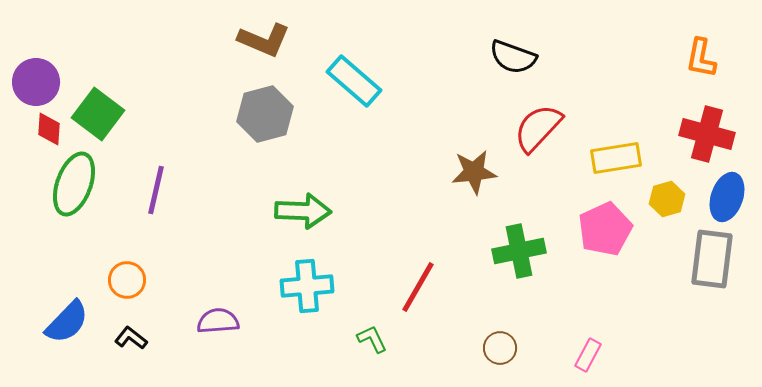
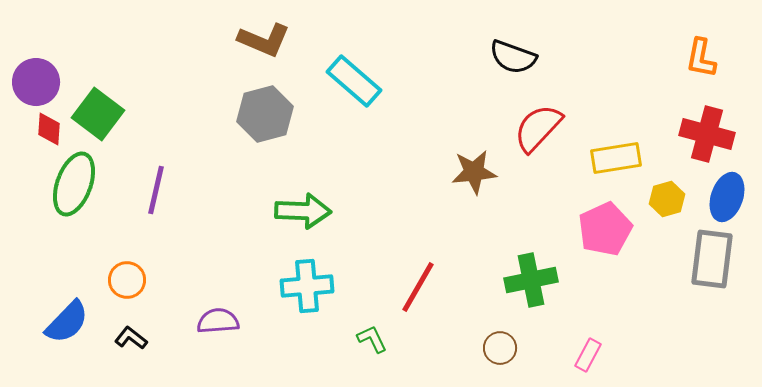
green cross: moved 12 px right, 29 px down
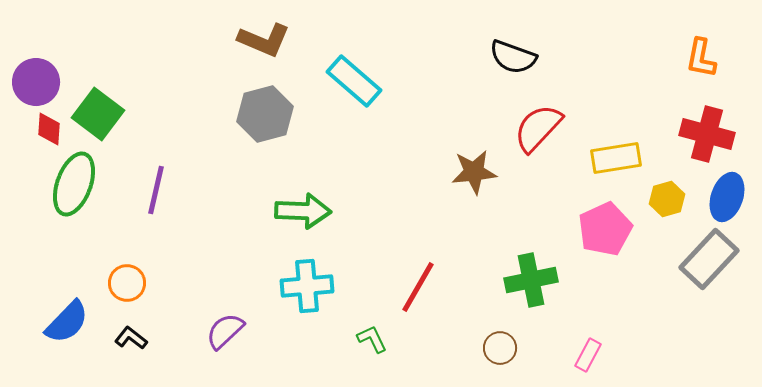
gray rectangle: moved 3 px left; rotated 36 degrees clockwise
orange circle: moved 3 px down
purple semicircle: moved 7 px right, 10 px down; rotated 39 degrees counterclockwise
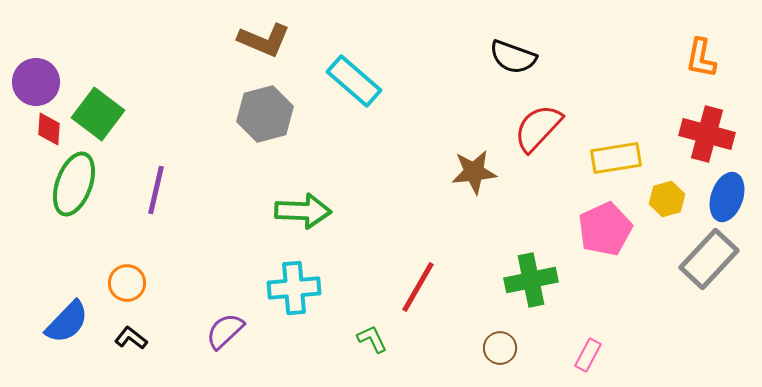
cyan cross: moved 13 px left, 2 px down
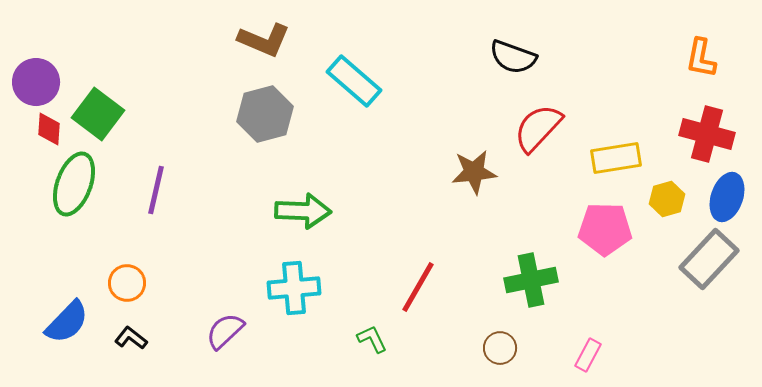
pink pentagon: rotated 26 degrees clockwise
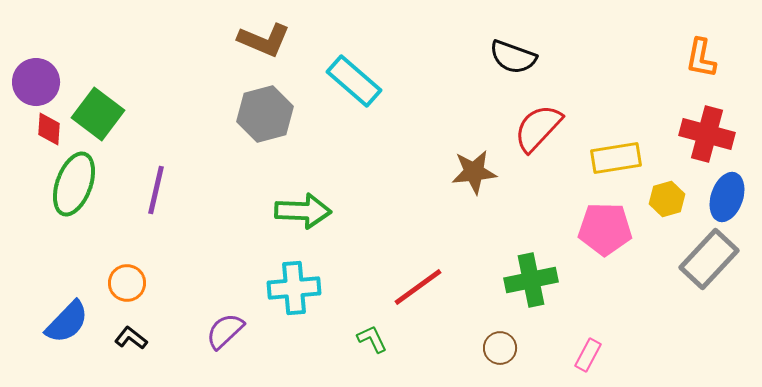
red line: rotated 24 degrees clockwise
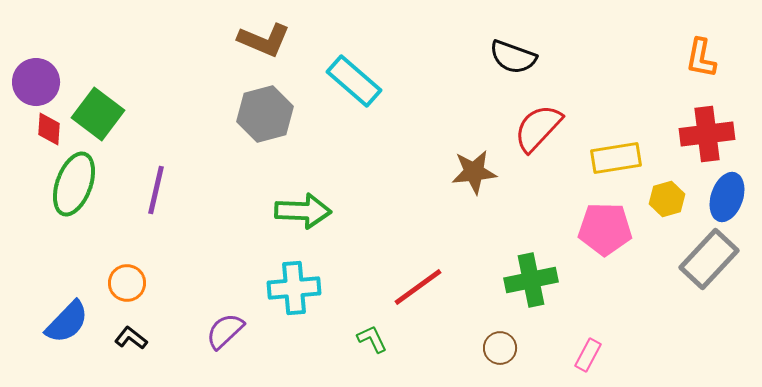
red cross: rotated 22 degrees counterclockwise
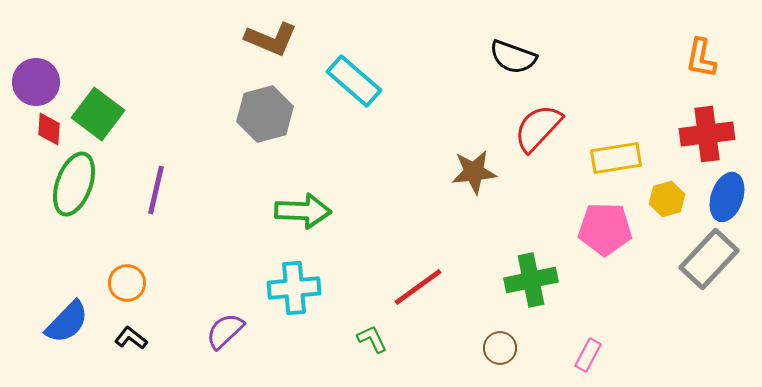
brown L-shape: moved 7 px right, 1 px up
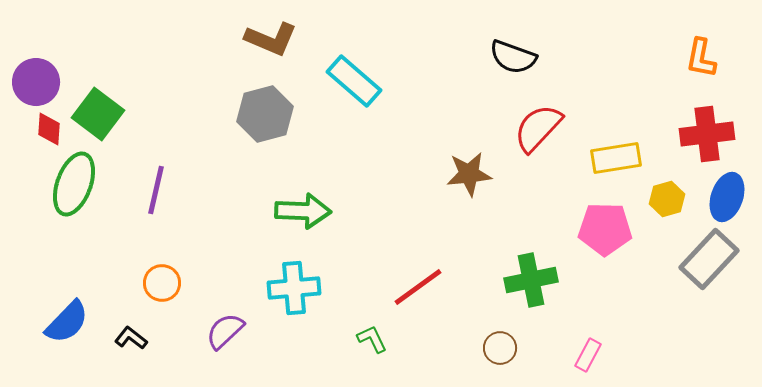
brown star: moved 5 px left, 2 px down
orange circle: moved 35 px right
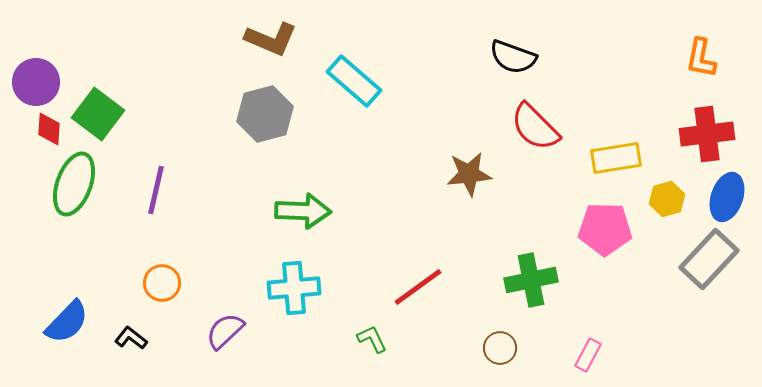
red semicircle: moved 3 px left, 1 px up; rotated 88 degrees counterclockwise
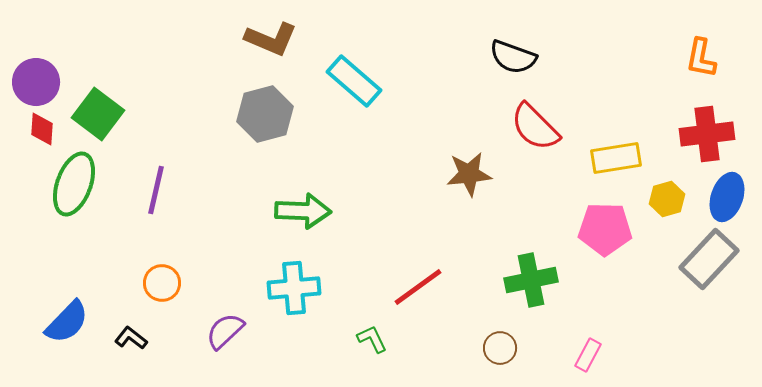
red diamond: moved 7 px left
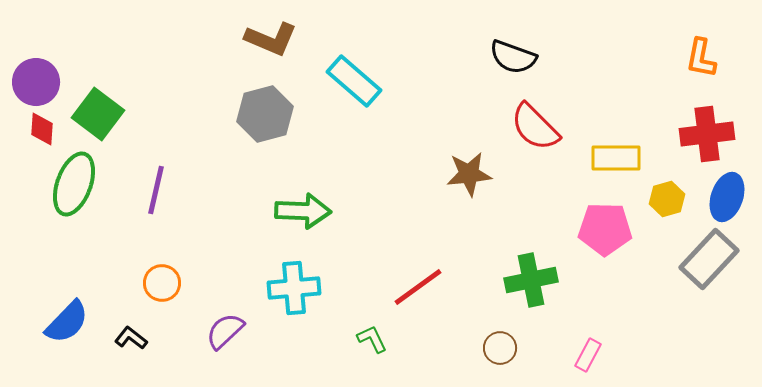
yellow rectangle: rotated 9 degrees clockwise
